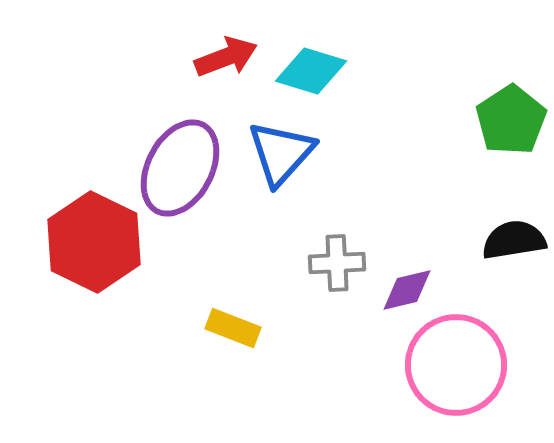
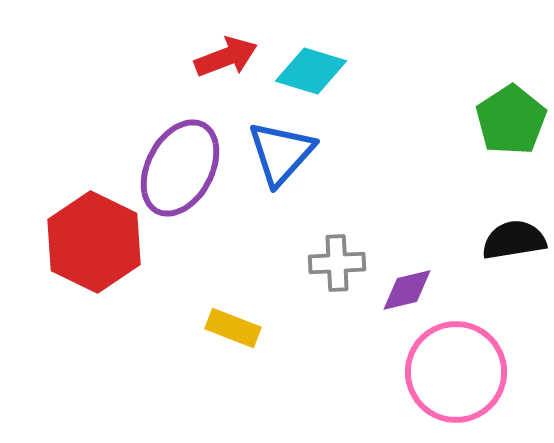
pink circle: moved 7 px down
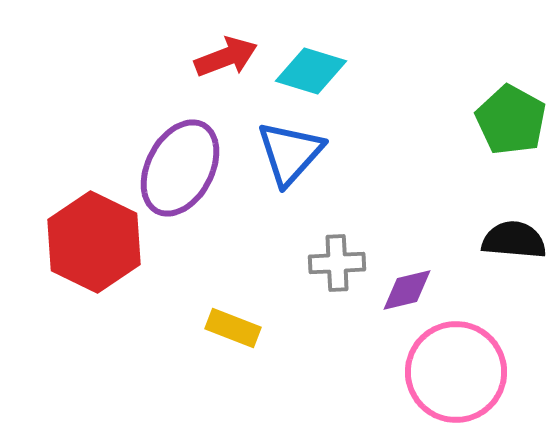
green pentagon: rotated 10 degrees counterclockwise
blue triangle: moved 9 px right
black semicircle: rotated 14 degrees clockwise
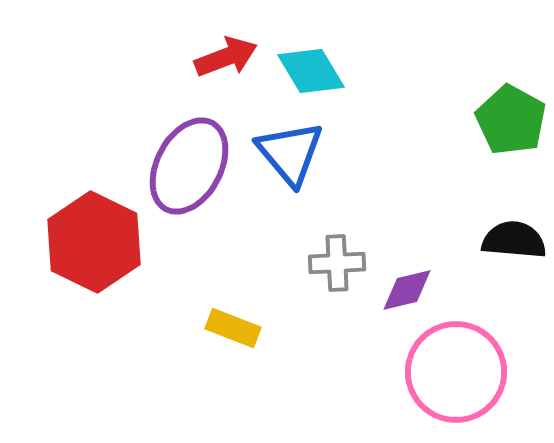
cyan diamond: rotated 42 degrees clockwise
blue triangle: rotated 22 degrees counterclockwise
purple ellipse: moved 9 px right, 2 px up
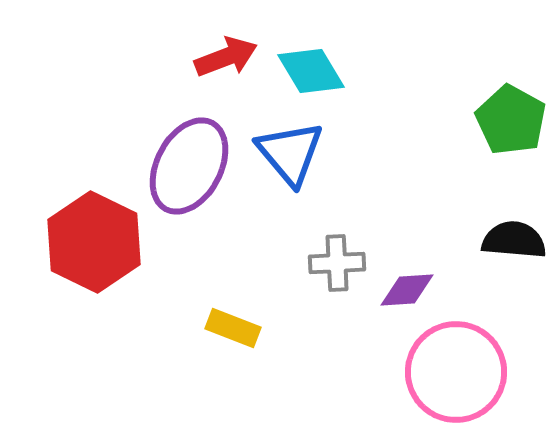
purple diamond: rotated 10 degrees clockwise
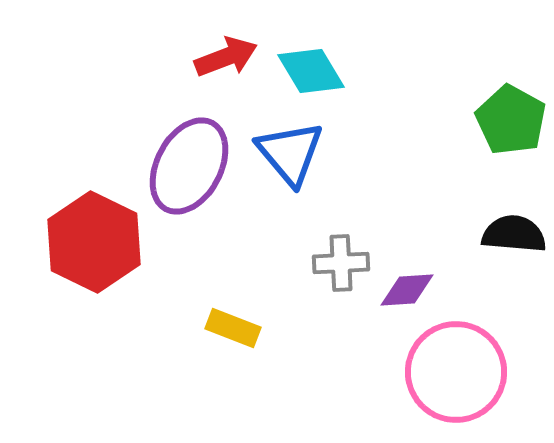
black semicircle: moved 6 px up
gray cross: moved 4 px right
